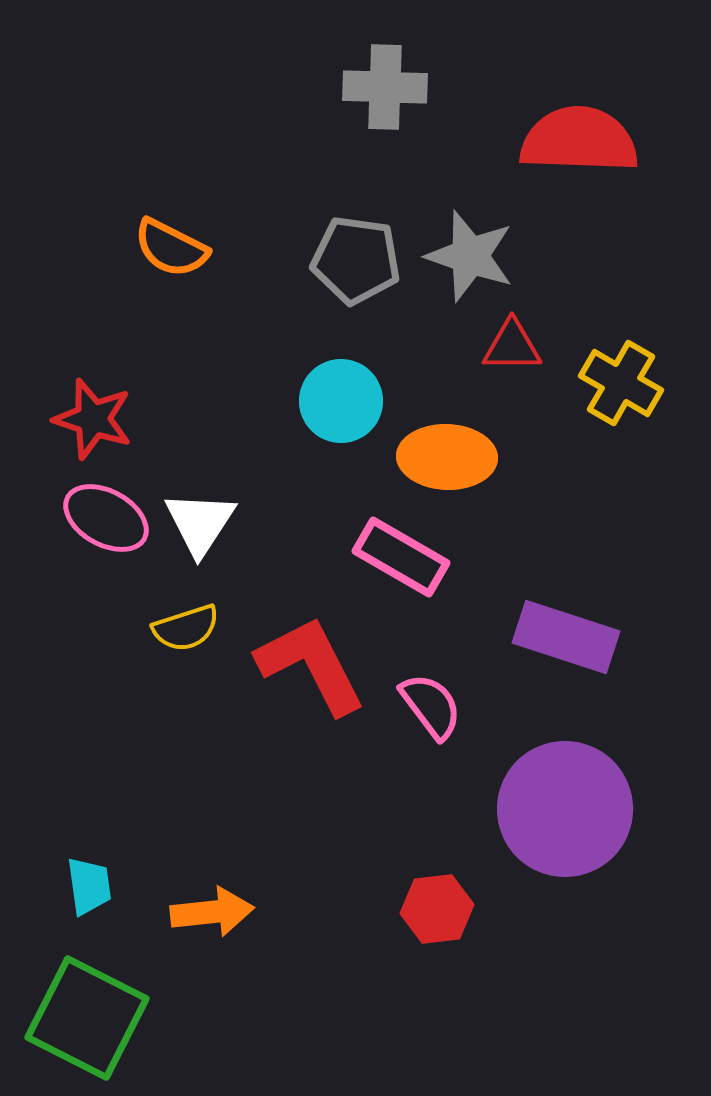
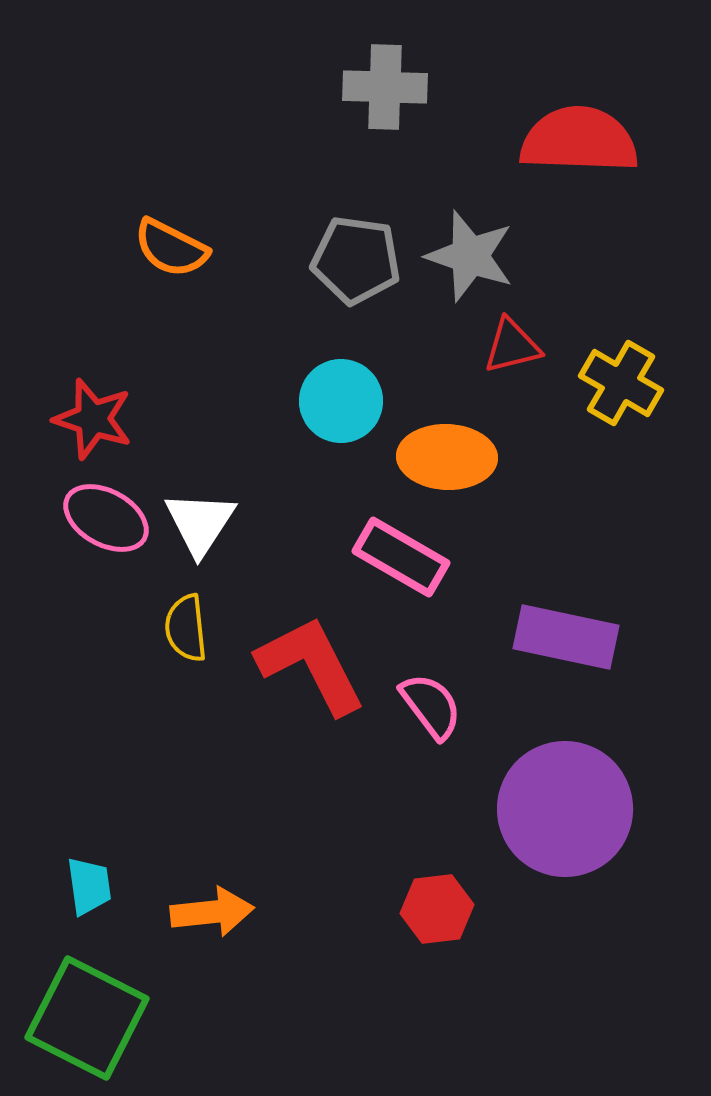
red triangle: rotated 14 degrees counterclockwise
yellow semicircle: rotated 102 degrees clockwise
purple rectangle: rotated 6 degrees counterclockwise
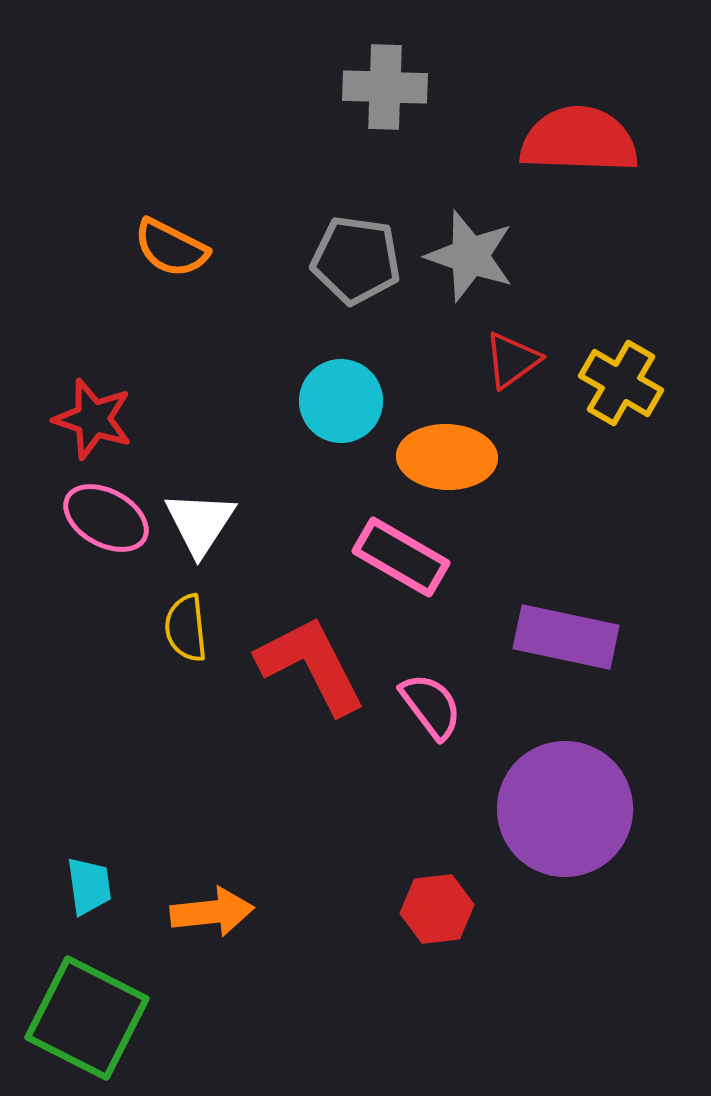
red triangle: moved 14 px down; rotated 22 degrees counterclockwise
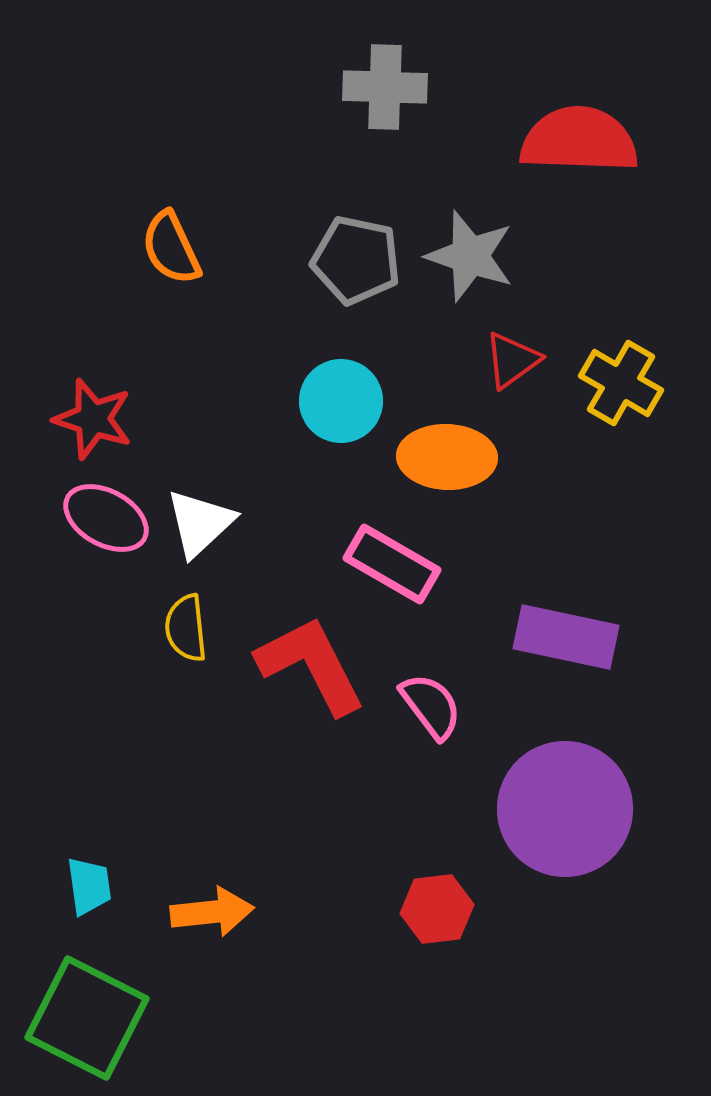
orange semicircle: rotated 38 degrees clockwise
gray pentagon: rotated 4 degrees clockwise
white triangle: rotated 14 degrees clockwise
pink rectangle: moved 9 px left, 7 px down
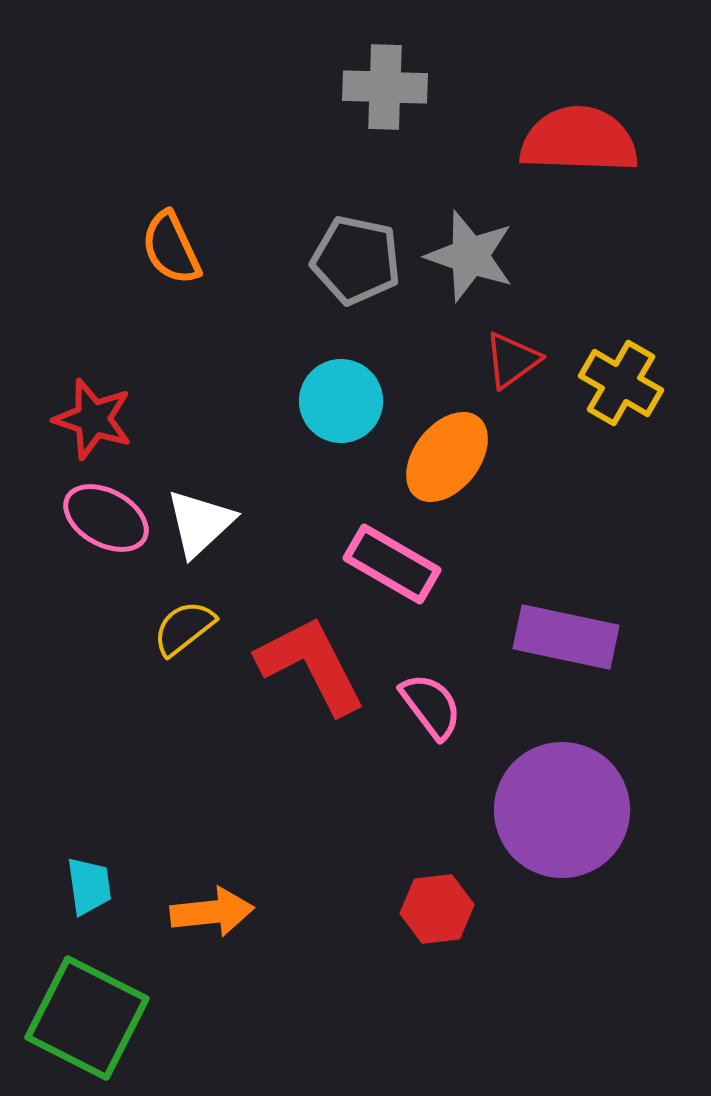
orange ellipse: rotated 54 degrees counterclockwise
yellow semicircle: moved 2 px left; rotated 58 degrees clockwise
purple circle: moved 3 px left, 1 px down
